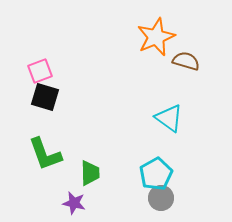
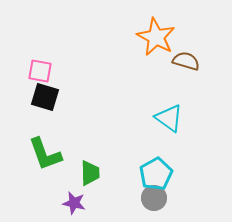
orange star: rotated 21 degrees counterclockwise
pink square: rotated 30 degrees clockwise
gray circle: moved 7 px left
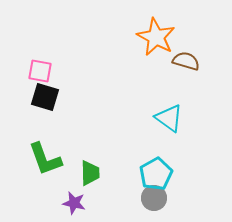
green L-shape: moved 5 px down
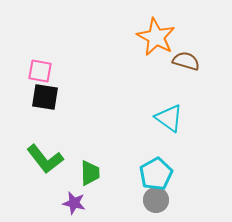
black square: rotated 8 degrees counterclockwise
green L-shape: rotated 18 degrees counterclockwise
gray circle: moved 2 px right, 2 px down
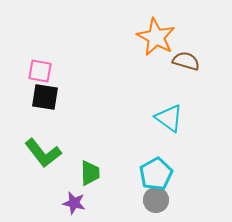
green L-shape: moved 2 px left, 6 px up
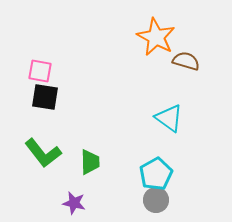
green trapezoid: moved 11 px up
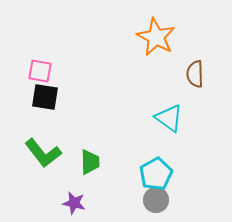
brown semicircle: moved 9 px right, 13 px down; rotated 108 degrees counterclockwise
